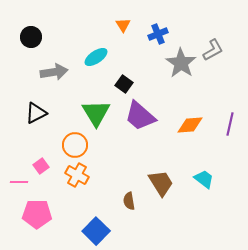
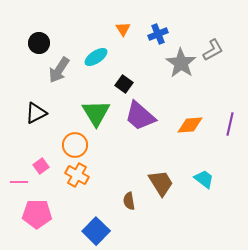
orange triangle: moved 4 px down
black circle: moved 8 px right, 6 px down
gray arrow: moved 5 px right, 2 px up; rotated 132 degrees clockwise
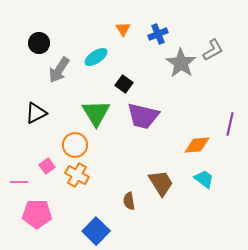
purple trapezoid: moved 3 px right; rotated 28 degrees counterclockwise
orange diamond: moved 7 px right, 20 px down
pink square: moved 6 px right
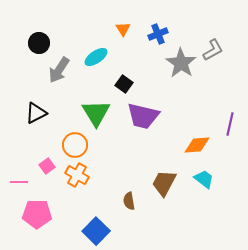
brown trapezoid: moved 3 px right; rotated 120 degrees counterclockwise
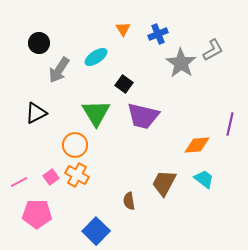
pink square: moved 4 px right, 11 px down
pink line: rotated 30 degrees counterclockwise
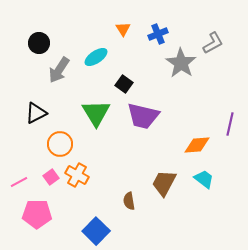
gray L-shape: moved 7 px up
orange circle: moved 15 px left, 1 px up
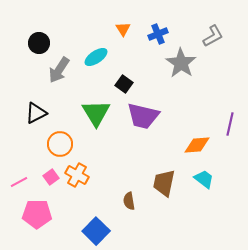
gray L-shape: moved 7 px up
brown trapezoid: rotated 16 degrees counterclockwise
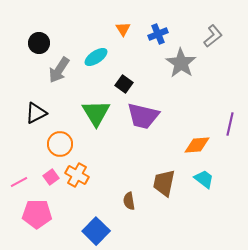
gray L-shape: rotated 10 degrees counterclockwise
